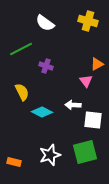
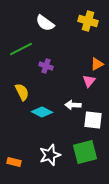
pink triangle: moved 3 px right; rotated 16 degrees clockwise
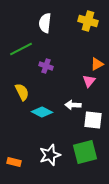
white semicircle: rotated 60 degrees clockwise
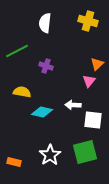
green line: moved 4 px left, 2 px down
orange triangle: rotated 16 degrees counterclockwise
yellow semicircle: rotated 54 degrees counterclockwise
cyan diamond: rotated 15 degrees counterclockwise
white star: rotated 15 degrees counterclockwise
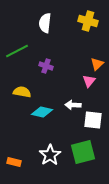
green square: moved 2 px left
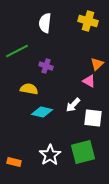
pink triangle: rotated 40 degrees counterclockwise
yellow semicircle: moved 7 px right, 3 px up
white arrow: rotated 49 degrees counterclockwise
white square: moved 2 px up
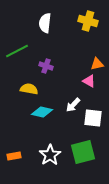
orange triangle: rotated 32 degrees clockwise
orange rectangle: moved 6 px up; rotated 24 degrees counterclockwise
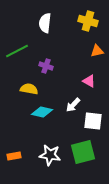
orange triangle: moved 13 px up
white square: moved 3 px down
white star: rotated 30 degrees counterclockwise
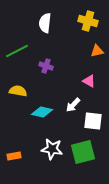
yellow semicircle: moved 11 px left, 2 px down
white star: moved 2 px right, 6 px up
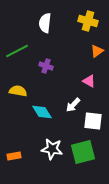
orange triangle: rotated 24 degrees counterclockwise
cyan diamond: rotated 45 degrees clockwise
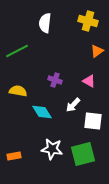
purple cross: moved 9 px right, 14 px down
green square: moved 2 px down
